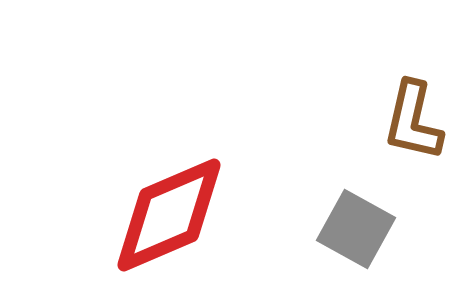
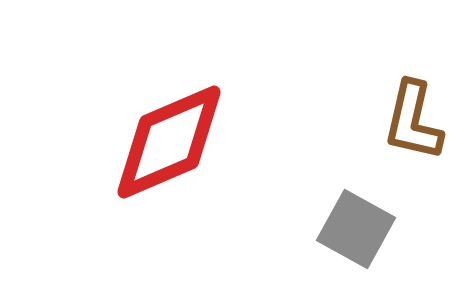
red diamond: moved 73 px up
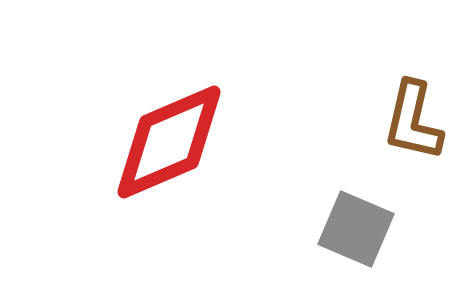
gray square: rotated 6 degrees counterclockwise
